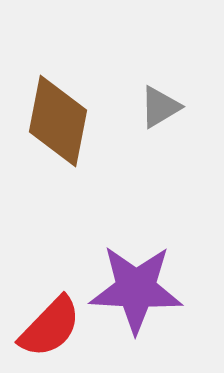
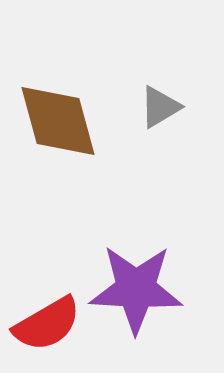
brown diamond: rotated 26 degrees counterclockwise
red semicircle: moved 3 px left, 3 px up; rotated 16 degrees clockwise
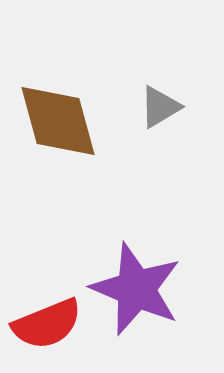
purple star: rotated 20 degrees clockwise
red semicircle: rotated 8 degrees clockwise
